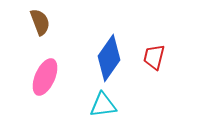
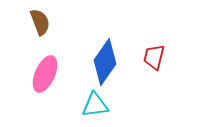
blue diamond: moved 4 px left, 4 px down
pink ellipse: moved 3 px up
cyan triangle: moved 8 px left
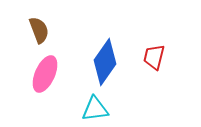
brown semicircle: moved 1 px left, 8 px down
cyan triangle: moved 4 px down
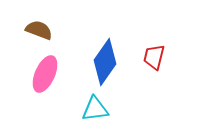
brown semicircle: rotated 48 degrees counterclockwise
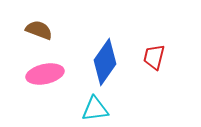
pink ellipse: rotated 54 degrees clockwise
